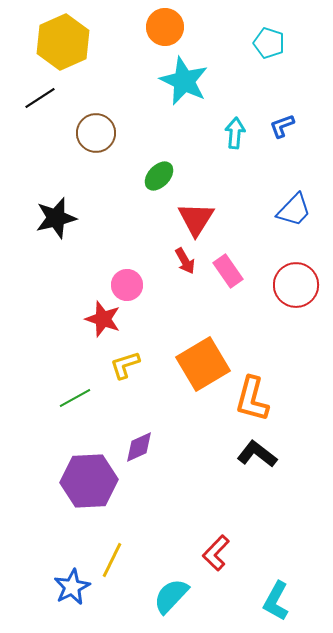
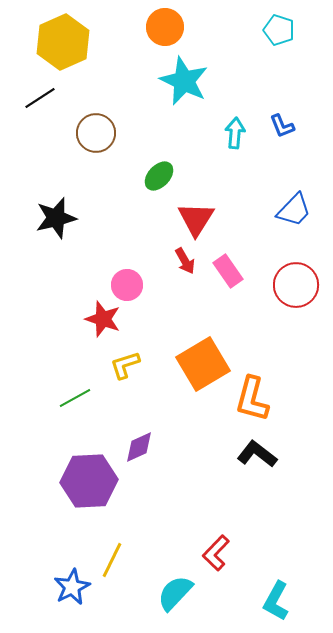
cyan pentagon: moved 10 px right, 13 px up
blue L-shape: rotated 92 degrees counterclockwise
cyan semicircle: moved 4 px right, 3 px up
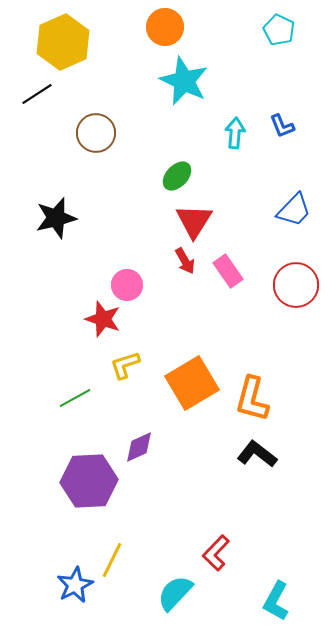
cyan pentagon: rotated 8 degrees clockwise
black line: moved 3 px left, 4 px up
green ellipse: moved 18 px right
red triangle: moved 2 px left, 2 px down
orange square: moved 11 px left, 19 px down
blue star: moved 3 px right, 2 px up
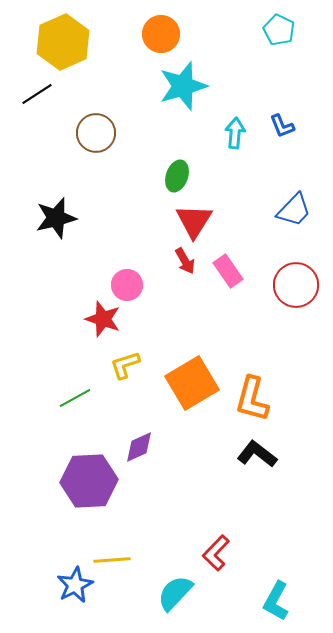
orange circle: moved 4 px left, 7 px down
cyan star: moved 1 px left, 5 px down; rotated 30 degrees clockwise
green ellipse: rotated 24 degrees counterclockwise
yellow line: rotated 60 degrees clockwise
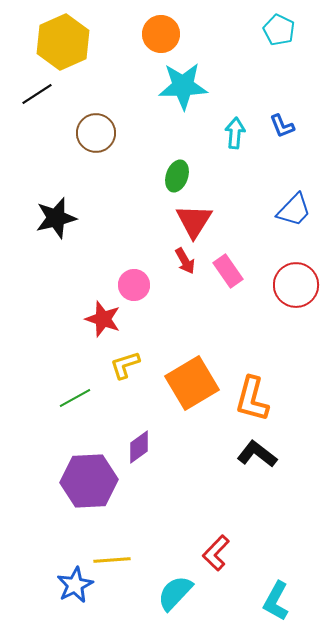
cyan star: rotated 15 degrees clockwise
pink circle: moved 7 px right
purple diamond: rotated 12 degrees counterclockwise
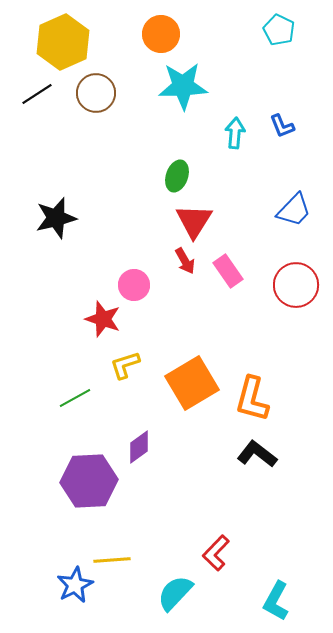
brown circle: moved 40 px up
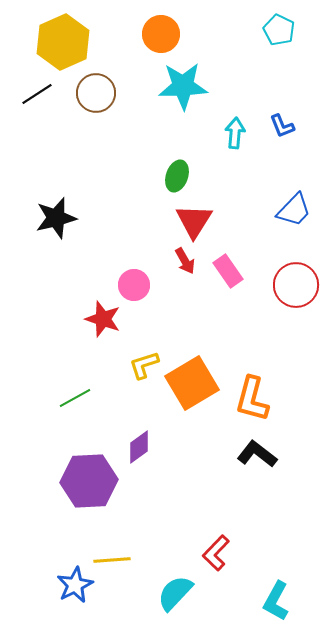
yellow L-shape: moved 19 px right
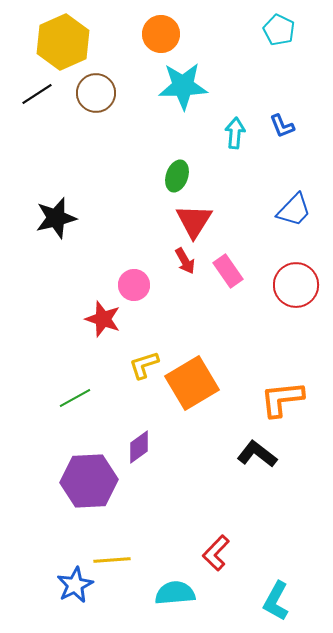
orange L-shape: moved 30 px right; rotated 69 degrees clockwise
cyan semicircle: rotated 42 degrees clockwise
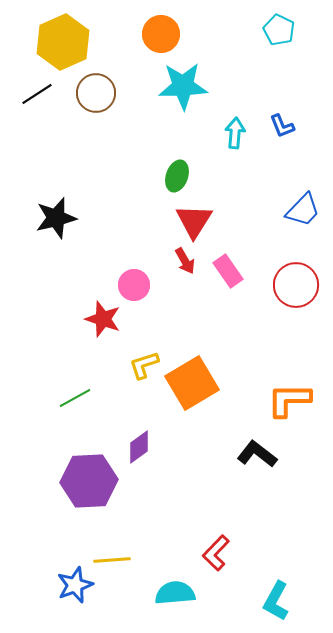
blue trapezoid: moved 9 px right
orange L-shape: moved 7 px right, 1 px down; rotated 6 degrees clockwise
blue star: rotated 6 degrees clockwise
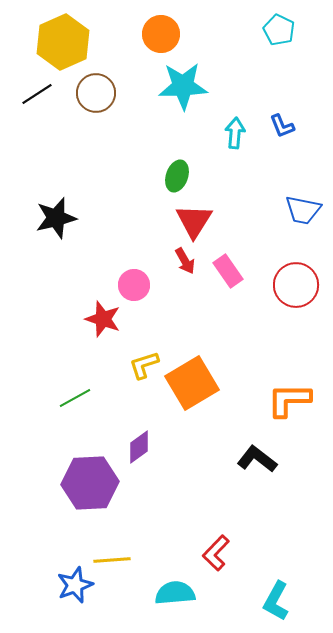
blue trapezoid: rotated 57 degrees clockwise
black L-shape: moved 5 px down
purple hexagon: moved 1 px right, 2 px down
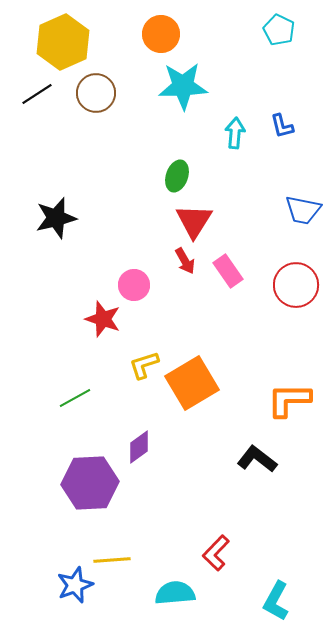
blue L-shape: rotated 8 degrees clockwise
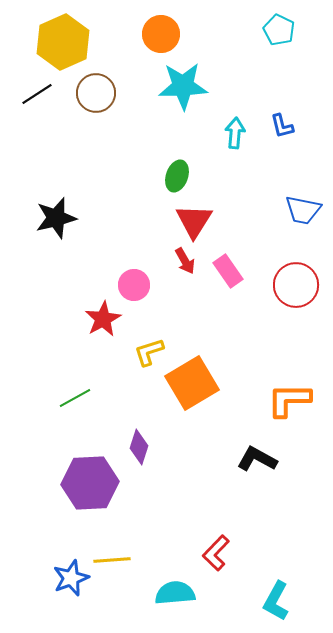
red star: rotated 24 degrees clockwise
yellow L-shape: moved 5 px right, 13 px up
purple diamond: rotated 36 degrees counterclockwise
black L-shape: rotated 9 degrees counterclockwise
blue star: moved 4 px left, 7 px up
